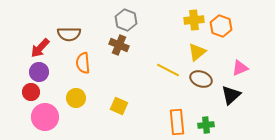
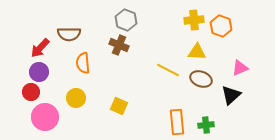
yellow triangle: rotated 42 degrees clockwise
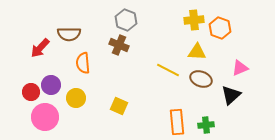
orange hexagon: moved 1 px left, 2 px down
purple circle: moved 12 px right, 13 px down
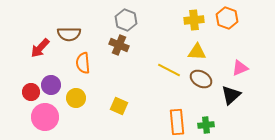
orange hexagon: moved 7 px right, 10 px up
yellow line: moved 1 px right
brown ellipse: rotated 10 degrees clockwise
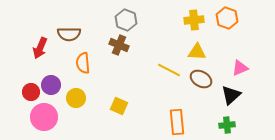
red arrow: rotated 20 degrees counterclockwise
pink circle: moved 1 px left
green cross: moved 21 px right
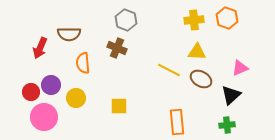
brown cross: moved 2 px left, 3 px down
yellow square: rotated 24 degrees counterclockwise
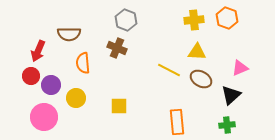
red arrow: moved 2 px left, 3 px down
red circle: moved 16 px up
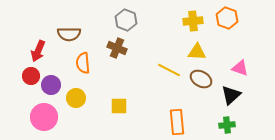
yellow cross: moved 1 px left, 1 px down
pink triangle: rotated 42 degrees clockwise
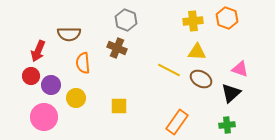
pink triangle: moved 1 px down
black triangle: moved 2 px up
orange rectangle: rotated 40 degrees clockwise
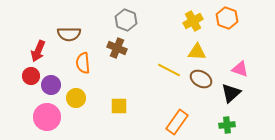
yellow cross: rotated 24 degrees counterclockwise
pink circle: moved 3 px right
